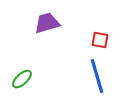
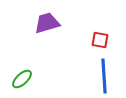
blue line: moved 7 px right; rotated 12 degrees clockwise
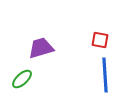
purple trapezoid: moved 6 px left, 25 px down
blue line: moved 1 px right, 1 px up
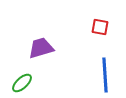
red square: moved 13 px up
green ellipse: moved 4 px down
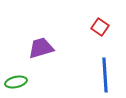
red square: rotated 24 degrees clockwise
green ellipse: moved 6 px left, 1 px up; rotated 30 degrees clockwise
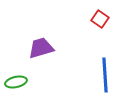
red square: moved 8 px up
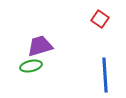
purple trapezoid: moved 1 px left, 2 px up
green ellipse: moved 15 px right, 16 px up
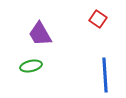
red square: moved 2 px left
purple trapezoid: moved 12 px up; rotated 104 degrees counterclockwise
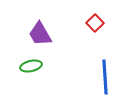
red square: moved 3 px left, 4 px down; rotated 12 degrees clockwise
blue line: moved 2 px down
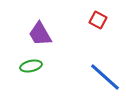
red square: moved 3 px right, 3 px up; rotated 18 degrees counterclockwise
blue line: rotated 44 degrees counterclockwise
